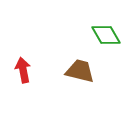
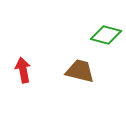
green diamond: rotated 44 degrees counterclockwise
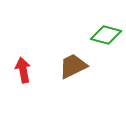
brown trapezoid: moved 7 px left, 5 px up; rotated 40 degrees counterclockwise
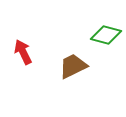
red arrow: moved 18 px up; rotated 15 degrees counterclockwise
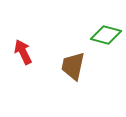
brown trapezoid: rotated 52 degrees counterclockwise
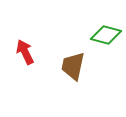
red arrow: moved 2 px right
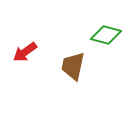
red arrow: rotated 100 degrees counterclockwise
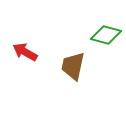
red arrow: rotated 65 degrees clockwise
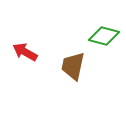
green diamond: moved 2 px left, 1 px down
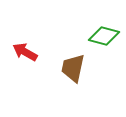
brown trapezoid: moved 2 px down
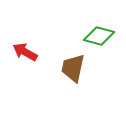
green diamond: moved 5 px left
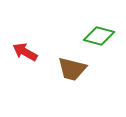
brown trapezoid: moved 1 px left, 1 px down; rotated 88 degrees counterclockwise
